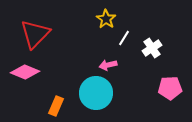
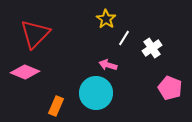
pink arrow: rotated 30 degrees clockwise
pink pentagon: rotated 25 degrees clockwise
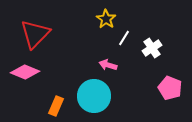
cyan circle: moved 2 px left, 3 px down
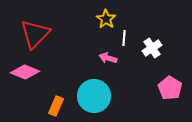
white line: rotated 28 degrees counterclockwise
pink arrow: moved 7 px up
pink pentagon: rotated 10 degrees clockwise
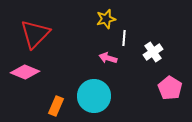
yellow star: rotated 24 degrees clockwise
white cross: moved 1 px right, 4 px down
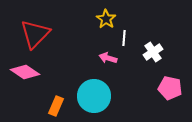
yellow star: rotated 24 degrees counterclockwise
pink diamond: rotated 12 degrees clockwise
pink pentagon: rotated 20 degrees counterclockwise
